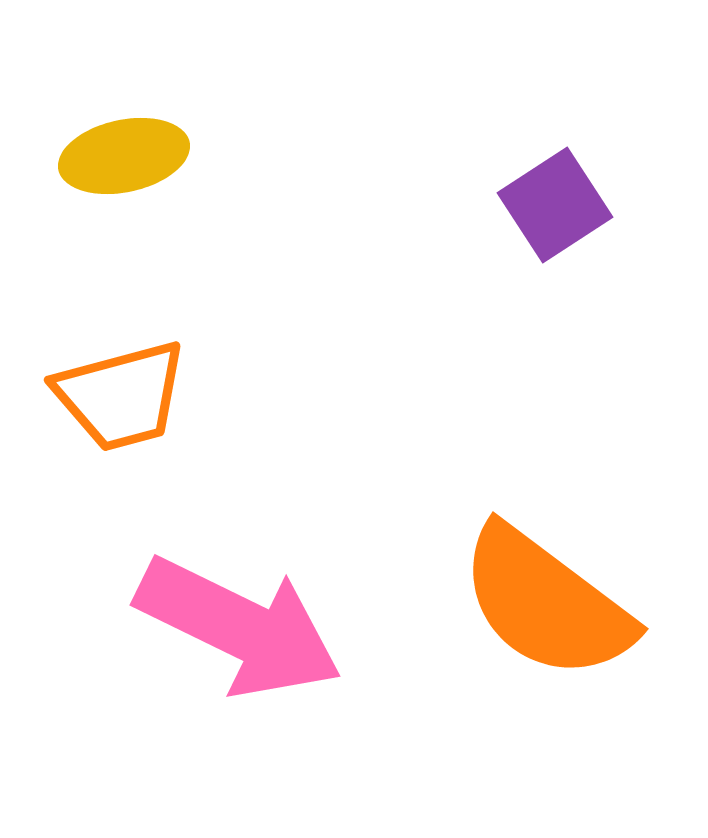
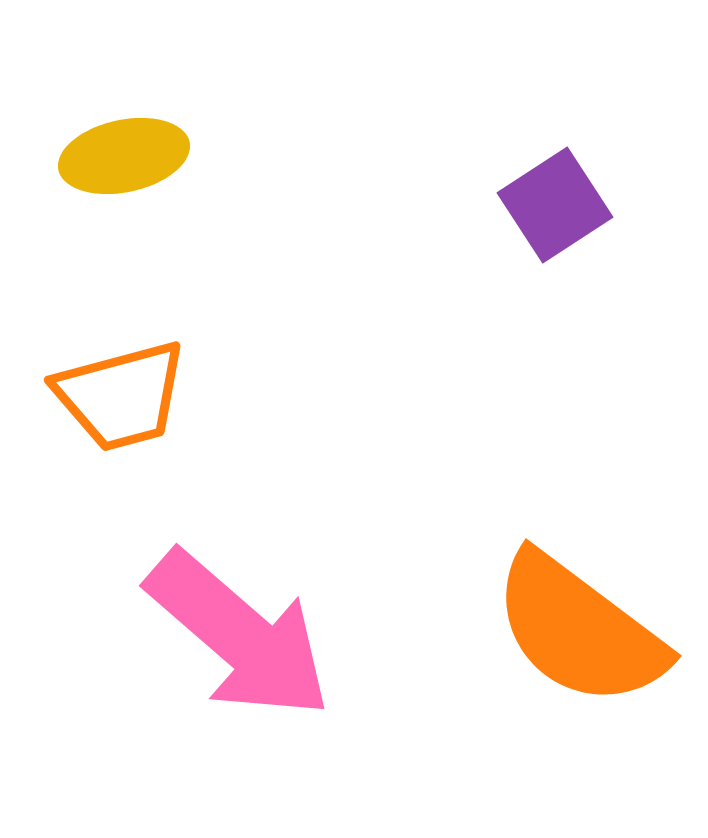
orange semicircle: moved 33 px right, 27 px down
pink arrow: moved 8 px down; rotated 15 degrees clockwise
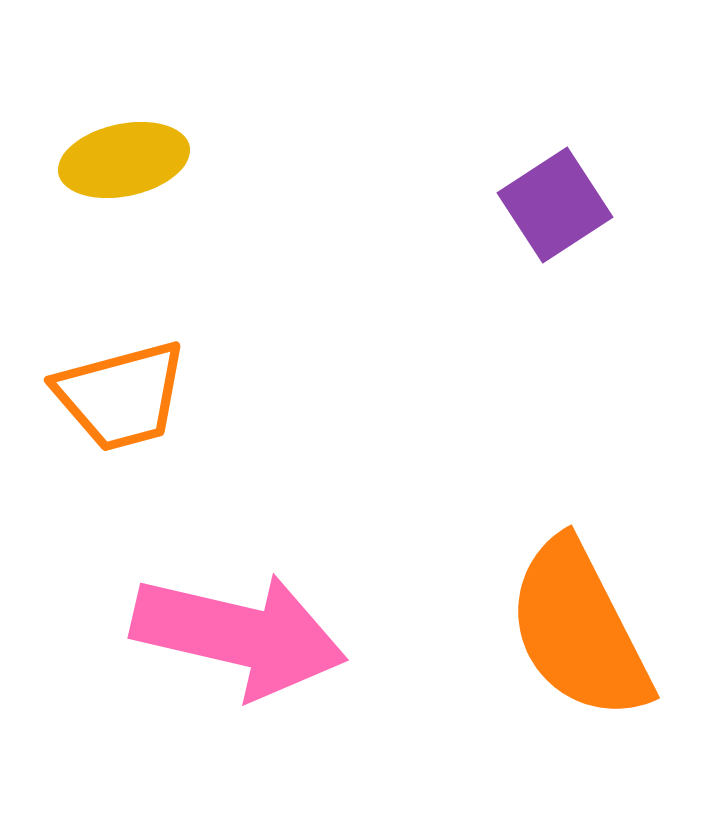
yellow ellipse: moved 4 px down
orange semicircle: rotated 26 degrees clockwise
pink arrow: rotated 28 degrees counterclockwise
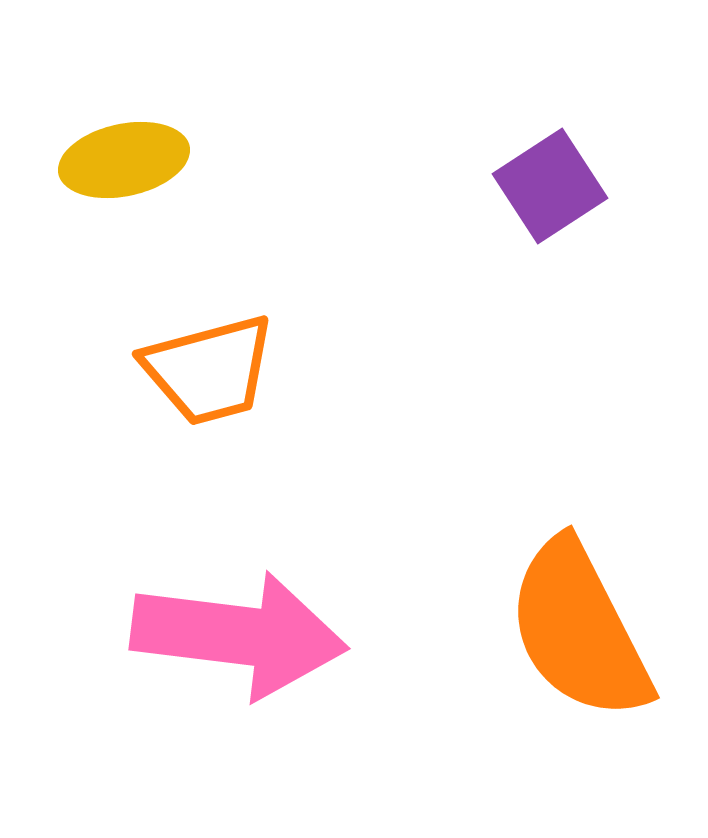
purple square: moved 5 px left, 19 px up
orange trapezoid: moved 88 px right, 26 px up
pink arrow: rotated 6 degrees counterclockwise
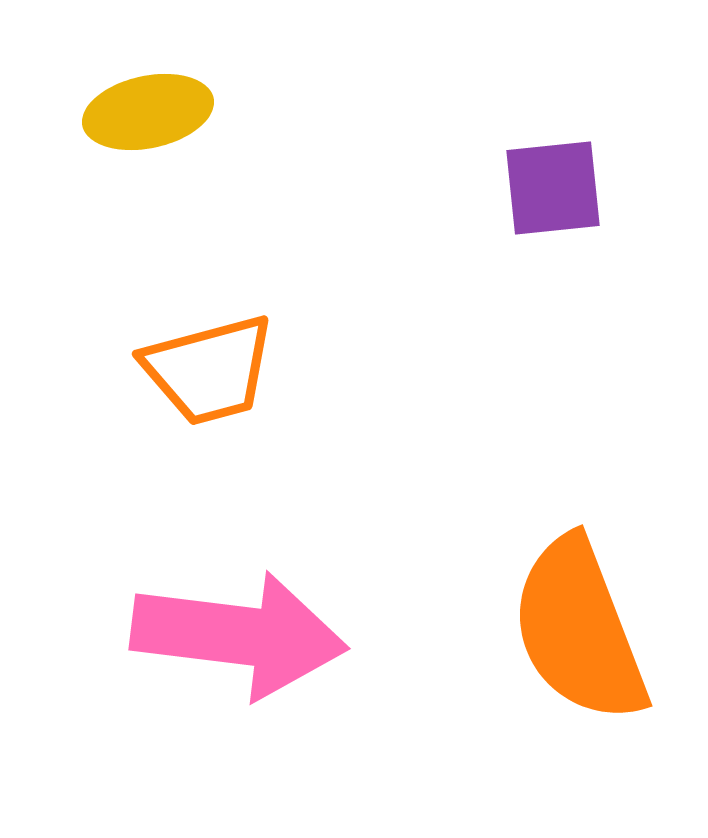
yellow ellipse: moved 24 px right, 48 px up
purple square: moved 3 px right, 2 px down; rotated 27 degrees clockwise
orange semicircle: rotated 6 degrees clockwise
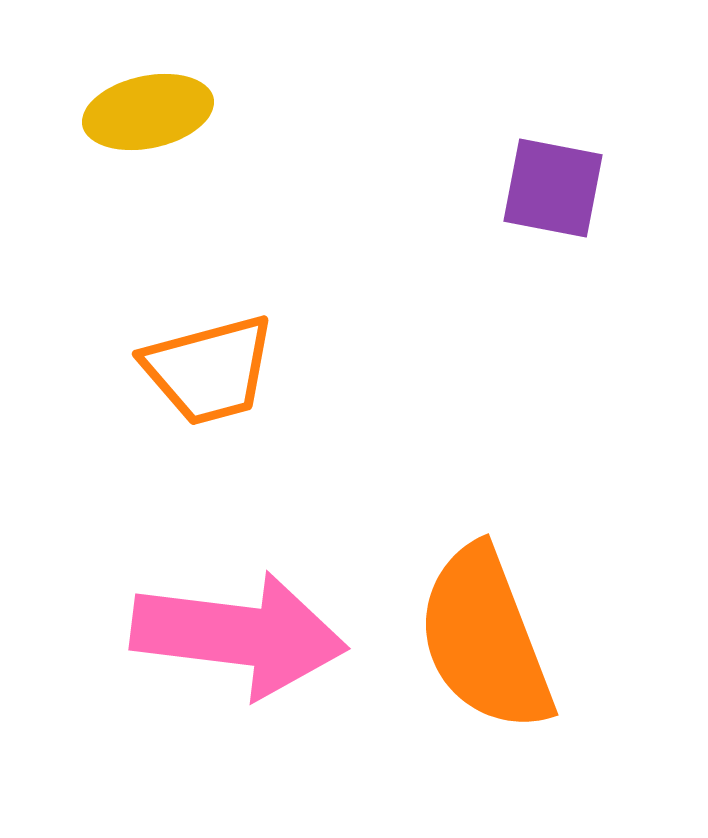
purple square: rotated 17 degrees clockwise
orange semicircle: moved 94 px left, 9 px down
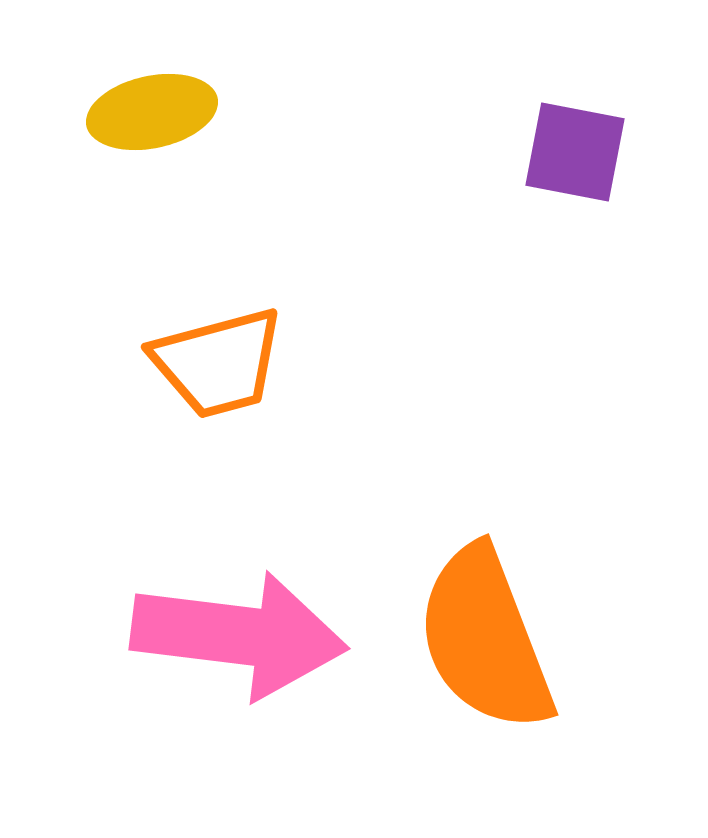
yellow ellipse: moved 4 px right
purple square: moved 22 px right, 36 px up
orange trapezoid: moved 9 px right, 7 px up
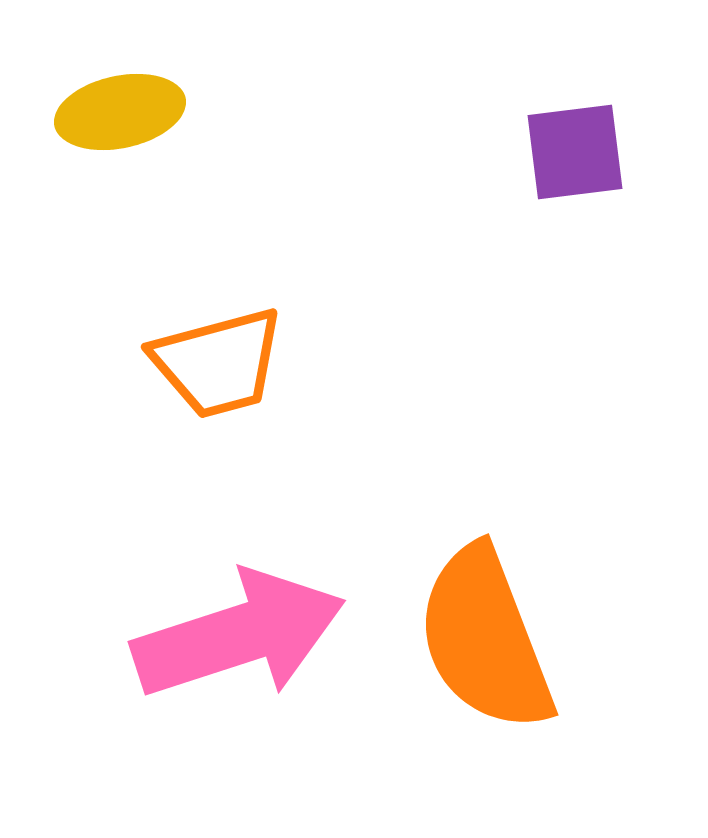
yellow ellipse: moved 32 px left
purple square: rotated 18 degrees counterclockwise
pink arrow: rotated 25 degrees counterclockwise
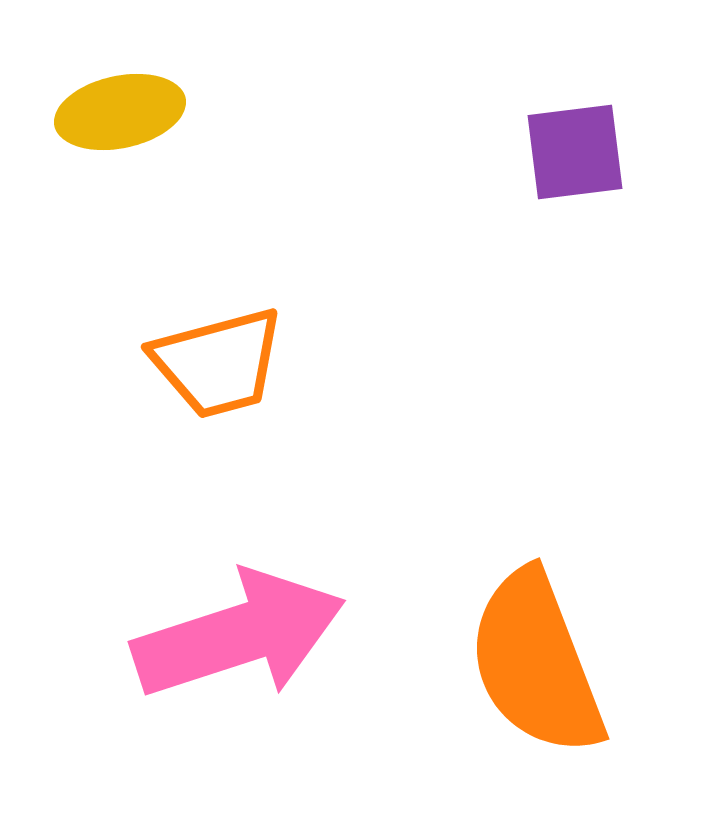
orange semicircle: moved 51 px right, 24 px down
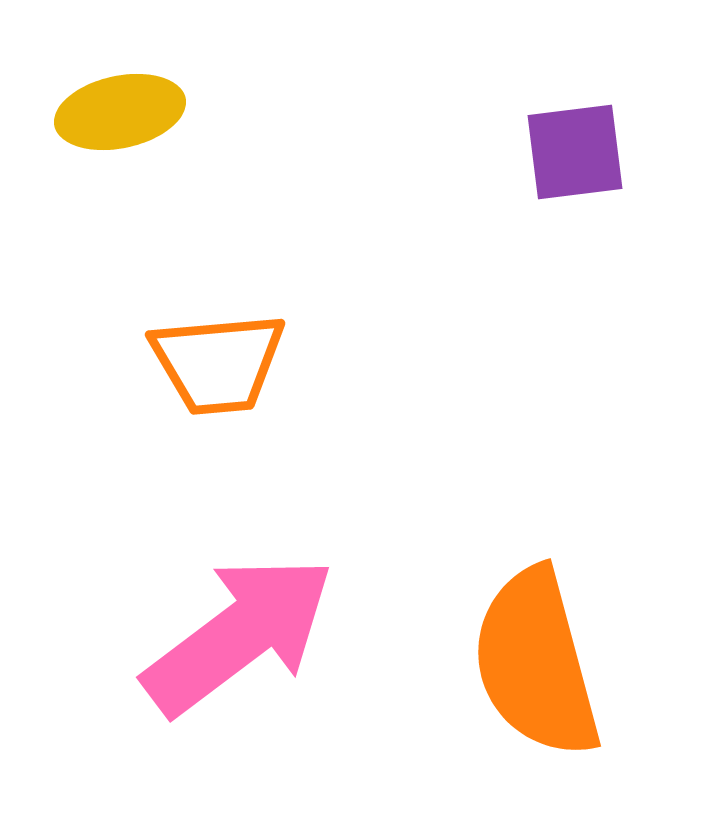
orange trapezoid: rotated 10 degrees clockwise
pink arrow: rotated 19 degrees counterclockwise
orange semicircle: rotated 6 degrees clockwise
